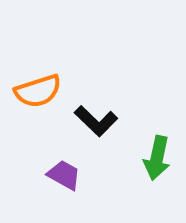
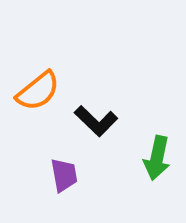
orange semicircle: rotated 21 degrees counterclockwise
purple trapezoid: rotated 51 degrees clockwise
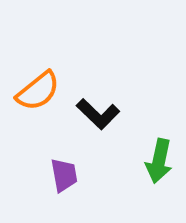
black L-shape: moved 2 px right, 7 px up
green arrow: moved 2 px right, 3 px down
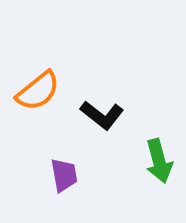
black L-shape: moved 4 px right, 1 px down; rotated 6 degrees counterclockwise
green arrow: rotated 27 degrees counterclockwise
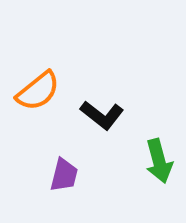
purple trapezoid: rotated 24 degrees clockwise
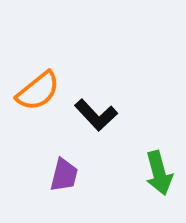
black L-shape: moved 6 px left; rotated 9 degrees clockwise
green arrow: moved 12 px down
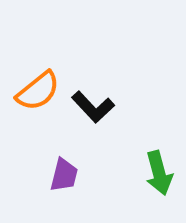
black L-shape: moved 3 px left, 8 px up
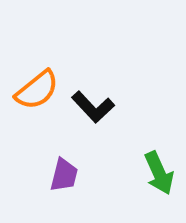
orange semicircle: moved 1 px left, 1 px up
green arrow: rotated 9 degrees counterclockwise
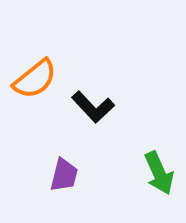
orange semicircle: moved 2 px left, 11 px up
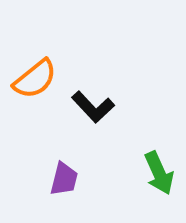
purple trapezoid: moved 4 px down
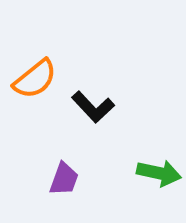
green arrow: rotated 54 degrees counterclockwise
purple trapezoid: rotated 6 degrees clockwise
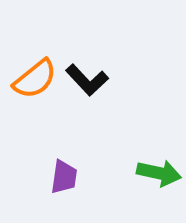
black L-shape: moved 6 px left, 27 px up
purple trapezoid: moved 2 px up; rotated 12 degrees counterclockwise
